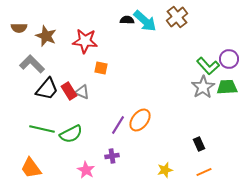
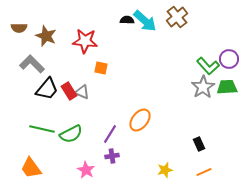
purple line: moved 8 px left, 9 px down
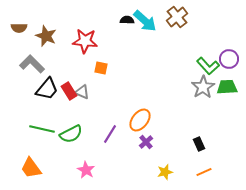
purple cross: moved 34 px right, 14 px up; rotated 32 degrees counterclockwise
yellow star: moved 2 px down
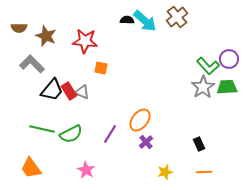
black trapezoid: moved 5 px right, 1 px down
orange line: rotated 21 degrees clockwise
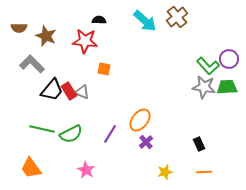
black semicircle: moved 28 px left
orange square: moved 3 px right, 1 px down
gray star: moved 1 px right; rotated 30 degrees counterclockwise
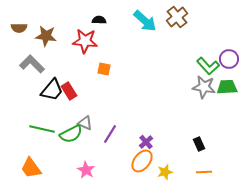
brown star: rotated 15 degrees counterclockwise
gray triangle: moved 3 px right, 31 px down
orange ellipse: moved 2 px right, 41 px down
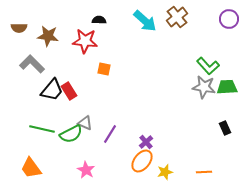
brown star: moved 2 px right
purple circle: moved 40 px up
black rectangle: moved 26 px right, 16 px up
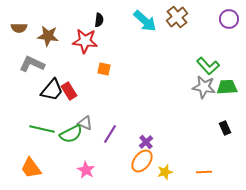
black semicircle: rotated 96 degrees clockwise
gray L-shape: rotated 20 degrees counterclockwise
